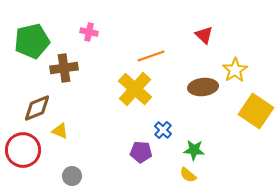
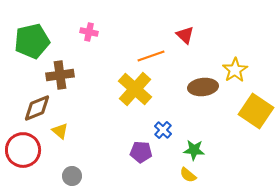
red triangle: moved 19 px left
brown cross: moved 4 px left, 7 px down
yellow triangle: rotated 18 degrees clockwise
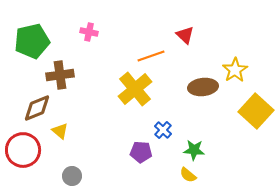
yellow cross: rotated 8 degrees clockwise
yellow square: rotated 8 degrees clockwise
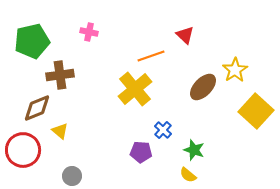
brown ellipse: rotated 40 degrees counterclockwise
green star: rotated 15 degrees clockwise
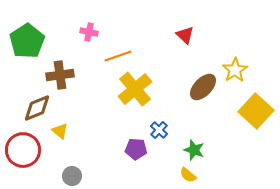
green pentagon: moved 5 px left; rotated 20 degrees counterclockwise
orange line: moved 33 px left
blue cross: moved 4 px left
purple pentagon: moved 5 px left, 3 px up
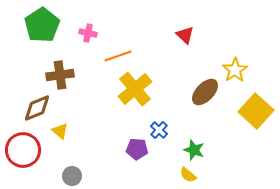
pink cross: moved 1 px left, 1 px down
green pentagon: moved 15 px right, 16 px up
brown ellipse: moved 2 px right, 5 px down
purple pentagon: moved 1 px right
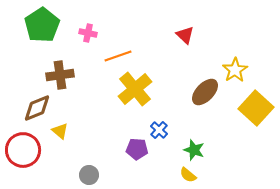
yellow square: moved 3 px up
gray circle: moved 17 px right, 1 px up
